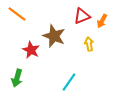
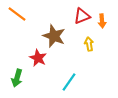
orange arrow: rotated 32 degrees counterclockwise
red star: moved 7 px right, 8 px down
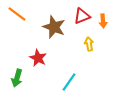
orange arrow: moved 1 px right
brown star: moved 9 px up
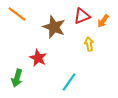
orange arrow: rotated 40 degrees clockwise
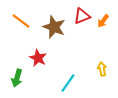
orange line: moved 4 px right, 7 px down
yellow arrow: moved 13 px right, 25 px down
cyan line: moved 1 px left, 1 px down
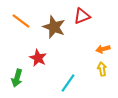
orange arrow: moved 28 px down; rotated 40 degrees clockwise
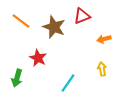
orange arrow: moved 1 px right, 10 px up
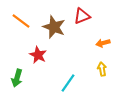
orange arrow: moved 1 px left, 4 px down
red star: moved 3 px up
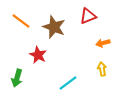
red triangle: moved 6 px right
cyan line: rotated 18 degrees clockwise
